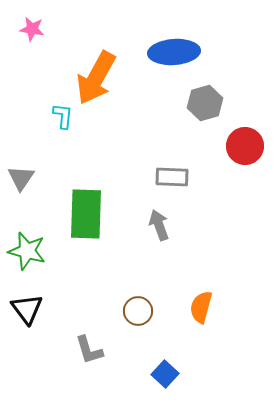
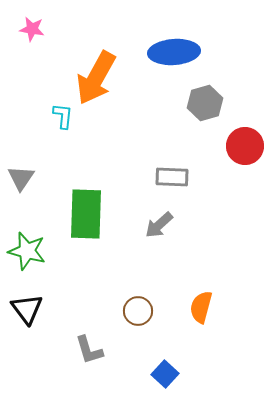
gray arrow: rotated 112 degrees counterclockwise
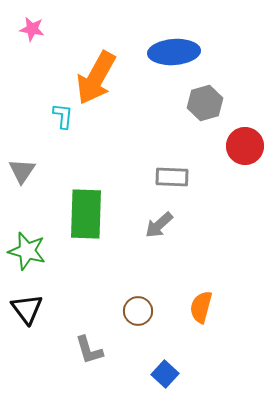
gray triangle: moved 1 px right, 7 px up
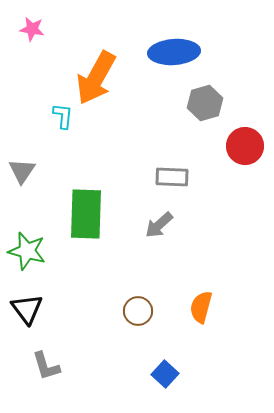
gray L-shape: moved 43 px left, 16 px down
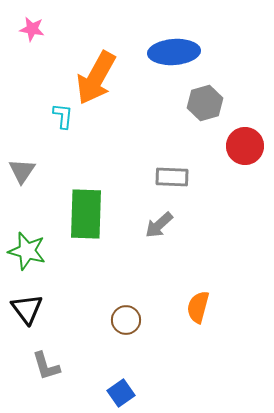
orange semicircle: moved 3 px left
brown circle: moved 12 px left, 9 px down
blue square: moved 44 px left, 19 px down; rotated 12 degrees clockwise
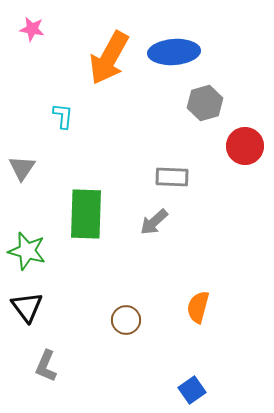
orange arrow: moved 13 px right, 20 px up
gray triangle: moved 3 px up
gray arrow: moved 5 px left, 3 px up
black triangle: moved 2 px up
gray L-shape: rotated 40 degrees clockwise
blue square: moved 71 px right, 3 px up
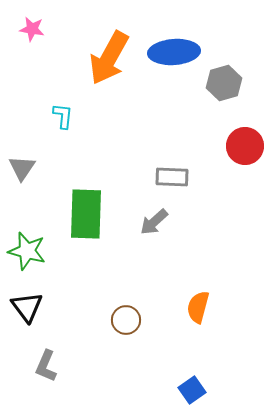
gray hexagon: moved 19 px right, 20 px up
